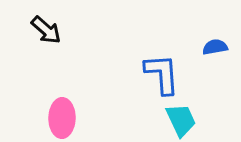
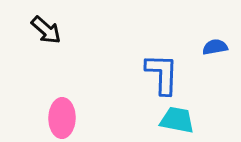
blue L-shape: rotated 6 degrees clockwise
cyan trapezoid: moved 4 px left; rotated 54 degrees counterclockwise
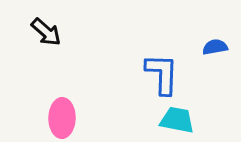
black arrow: moved 2 px down
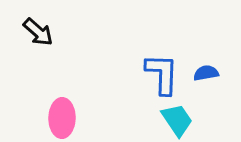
black arrow: moved 8 px left
blue semicircle: moved 9 px left, 26 px down
cyan trapezoid: rotated 45 degrees clockwise
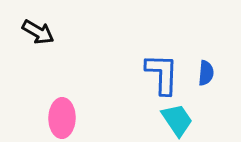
black arrow: rotated 12 degrees counterclockwise
blue semicircle: rotated 105 degrees clockwise
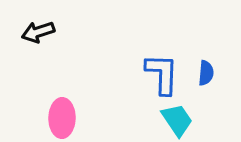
black arrow: rotated 132 degrees clockwise
